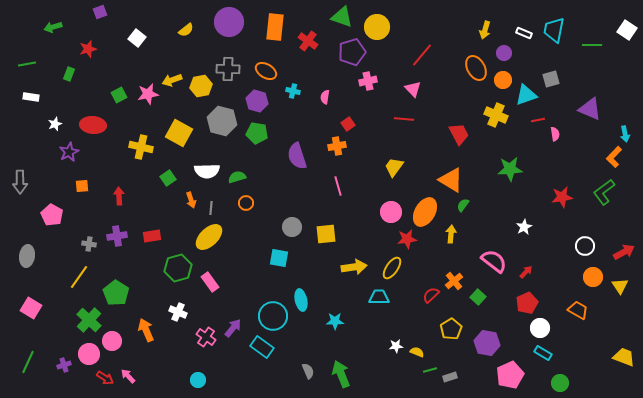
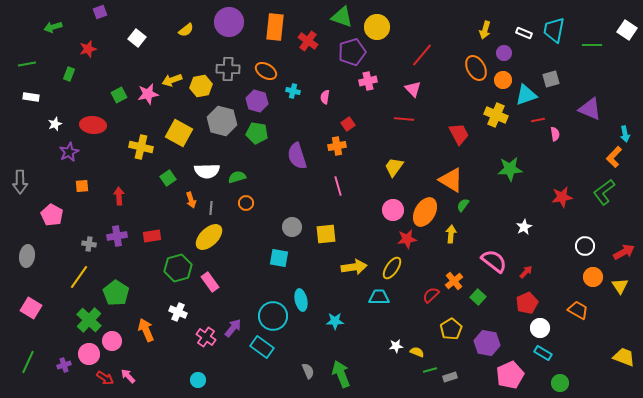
pink circle at (391, 212): moved 2 px right, 2 px up
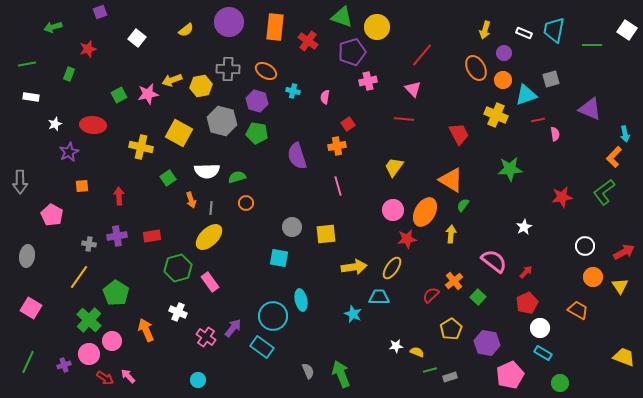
cyan star at (335, 321): moved 18 px right, 7 px up; rotated 24 degrees clockwise
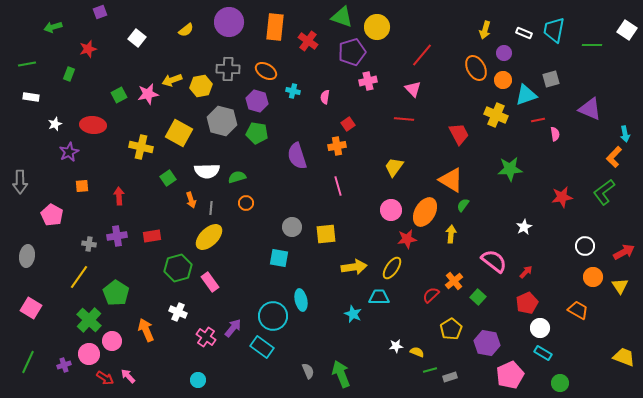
pink circle at (393, 210): moved 2 px left
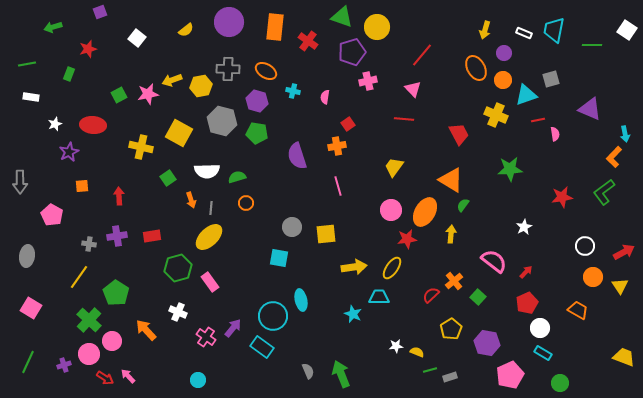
orange arrow at (146, 330): rotated 20 degrees counterclockwise
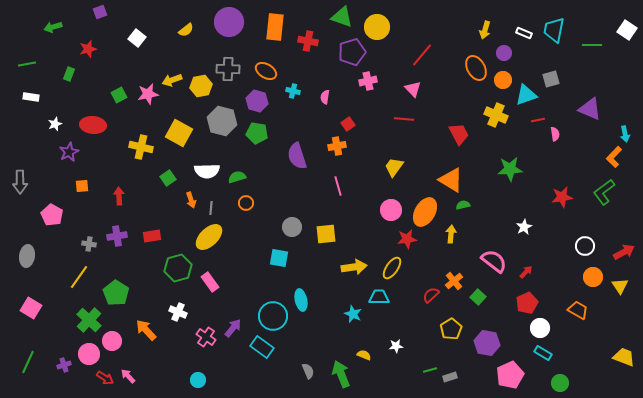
red cross at (308, 41): rotated 24 degrees counterclockwise
green semicircle at (463, 205): rotated 40 degrees clockwise
yellow semicircle at (417, 352): moved 53 px left, 3 px down
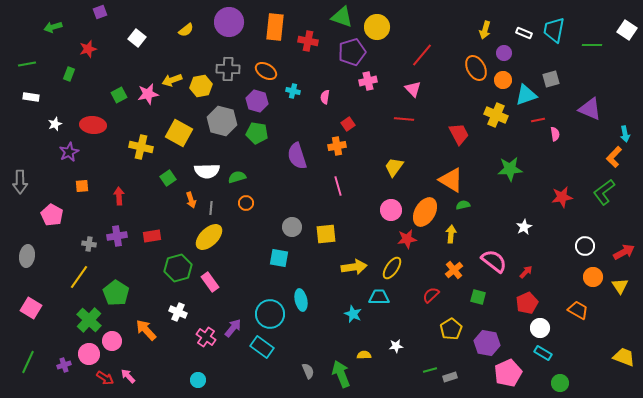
orange cross at (454, 281): moved 11 px up
green square at (478, 297): rotated 28 degrees counterclockwise
cyan circle at (273, 316): moved 3 px left, 2 px up
yellow semicircle at (364, 355): rotated 24 degrees counterclockwise
pink pentagon at (510, 375): moved 2 px left, 2 px up
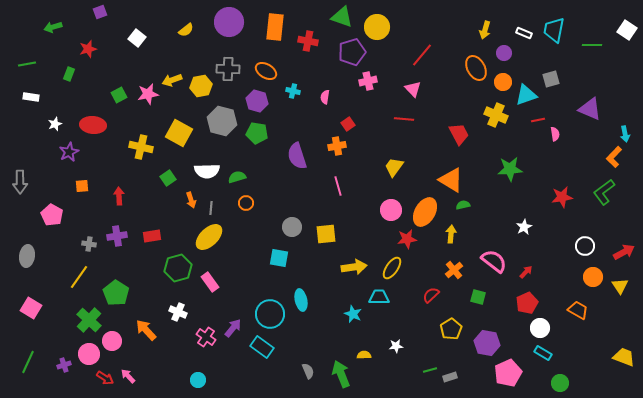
orange circle at (503, 80): moved 2 px down
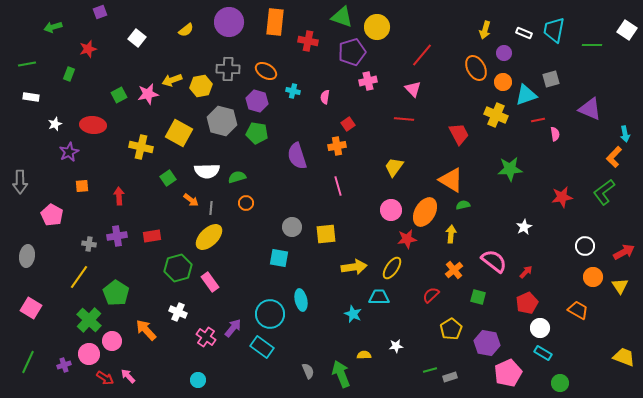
orange rectangle at (275, 27): moved 5 px up
orange arrow at (191, 200): rotated 35 degrees counterclockwise
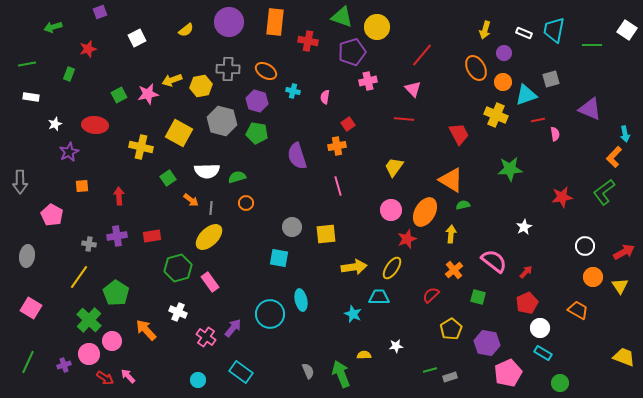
white square at (137, 38): rotated 24 degrees clockwise
red ellipse at (93, 125): moved 2 px right
red star at (407, 239): rotated 12 degrees counterclockwise
cyan rectangle at (262, 347): moved 21 px left, 25 px down
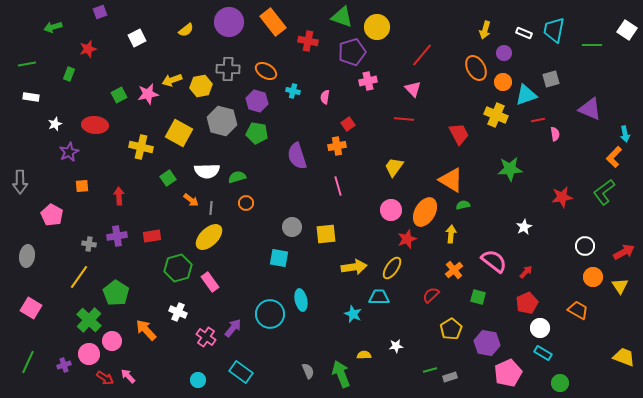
orange rectangle at (275, 22): moved 2 px left; rotated 44 degrees counterclockwise
